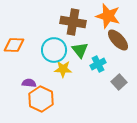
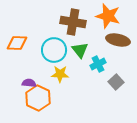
brown ellipse: rotated 35 degrees counterclockwise
orange diamond: moved 3 px right, 2 px up
yellow star: moved 3 px left, 5 px down
gray square: moved 3 px left
orange hexagon: moved 3 px left, 1 px up
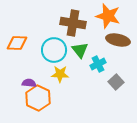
brown cross: moved 1 px down
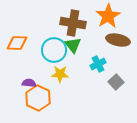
orange star: rotated 25 degrees clockwise
green triangle: moved 7 px left, 5 px up
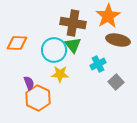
purple semicircle: rotated 64 degrees clockwise
